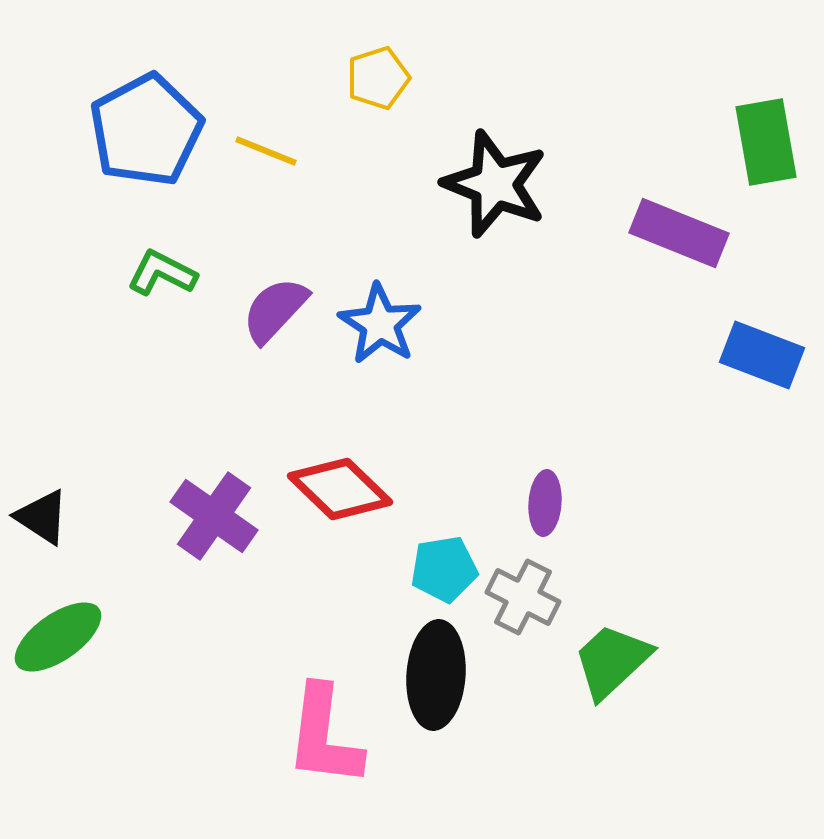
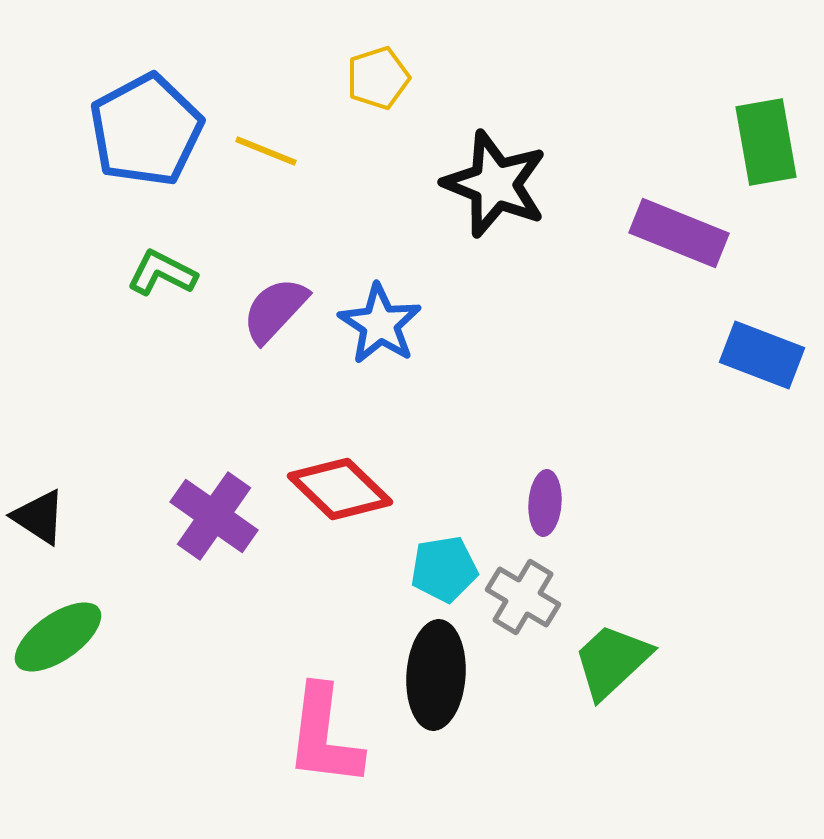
black triangle: moved 3 px left
gray cross: rotated 4 degrees clockwise
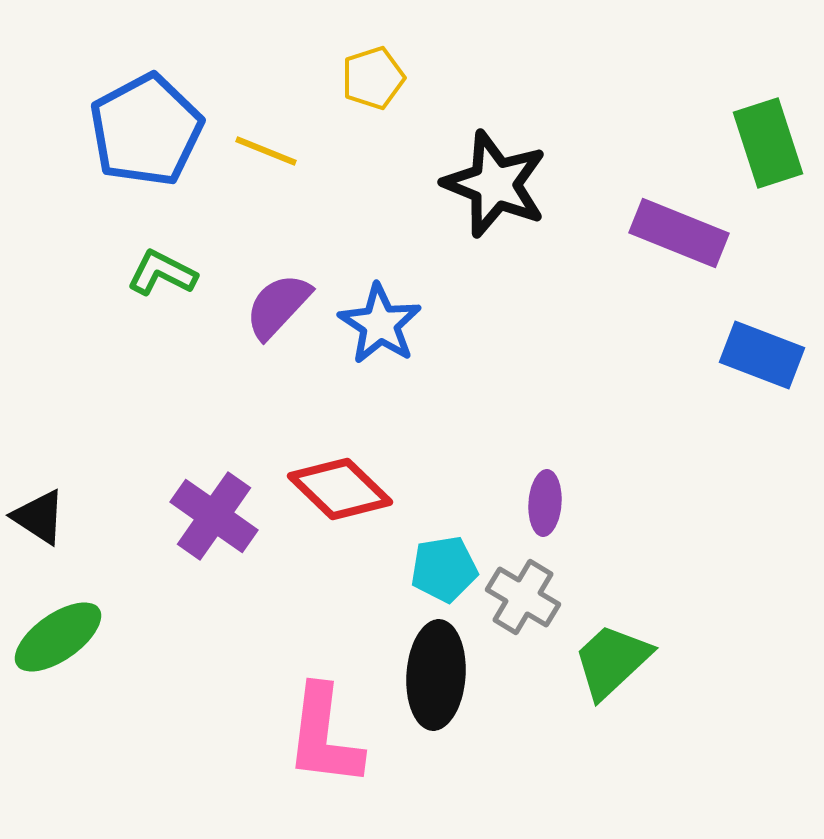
yellow pentagon: moved 5 px left
green rectangle: moved 2 px right, 1 px down; rotated 8 degrees counterclockwise
purple semicircle: moved 3 px right, 4 px up
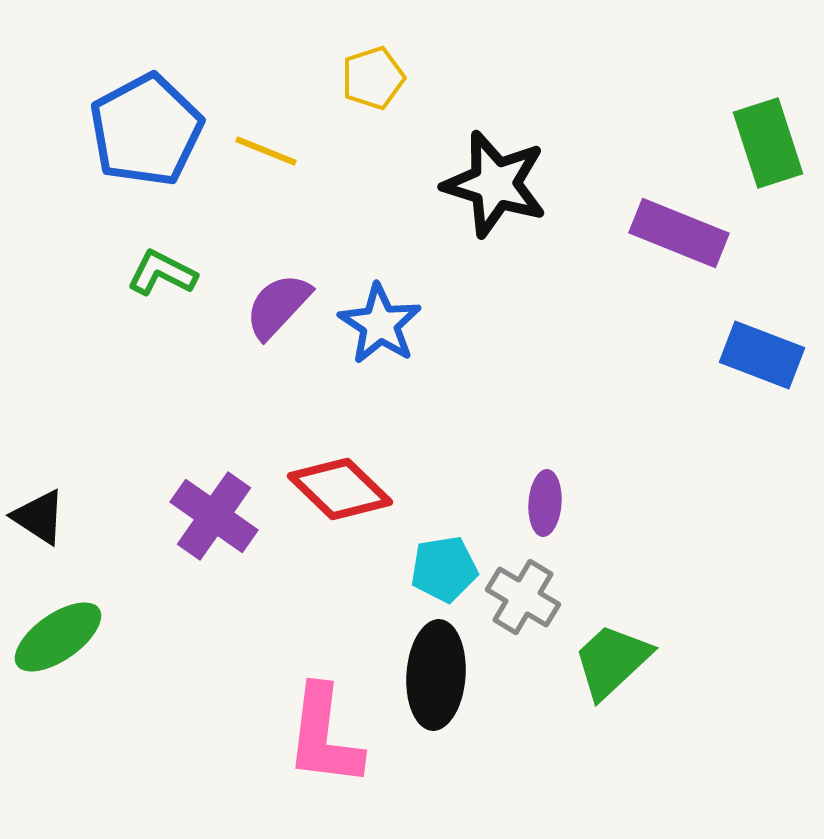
black star: rotated 5 degrees counterclockwise
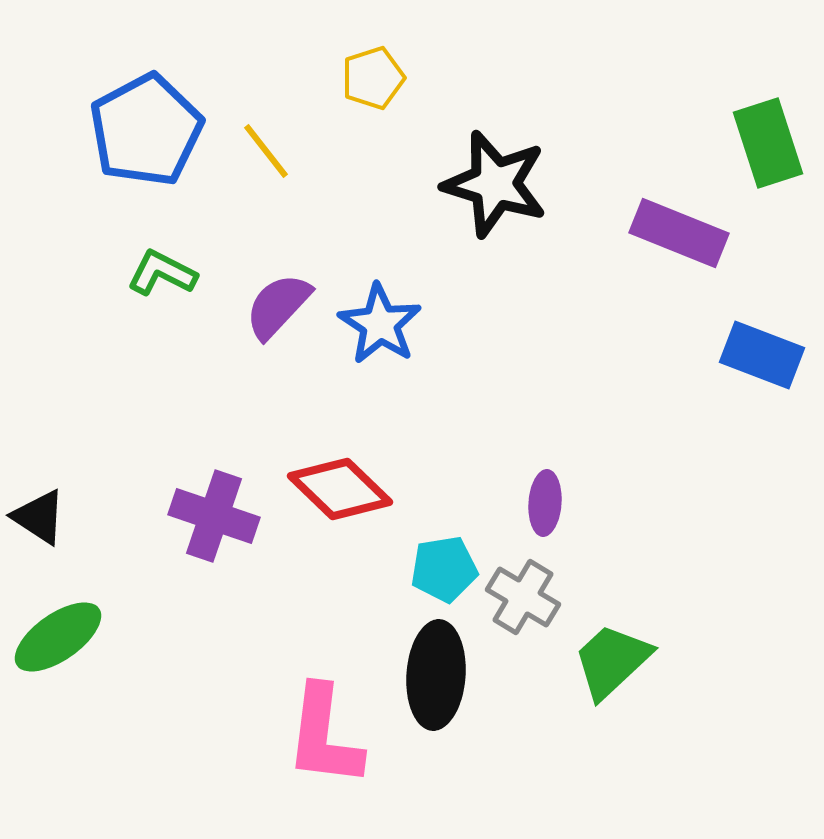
yellow line: rotated 30 degrees clockwise
purple cross: rotated 16 degrees counterclockwise
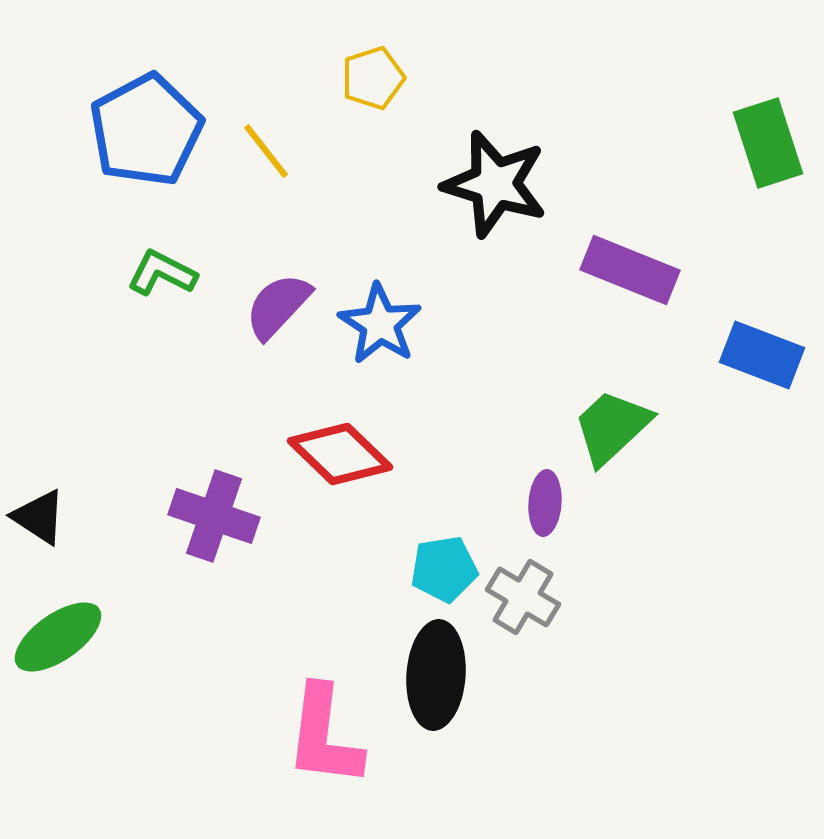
purple rectangle: moved 49 px left, 37 px down
red diamond: moved 35 px up
green trapezoid: moved 234 px up
